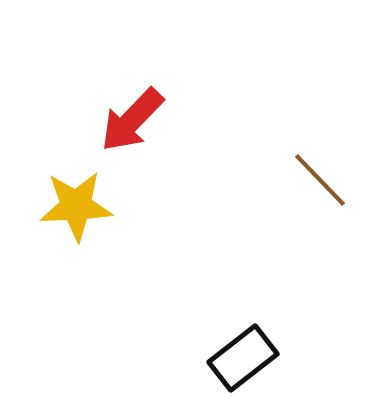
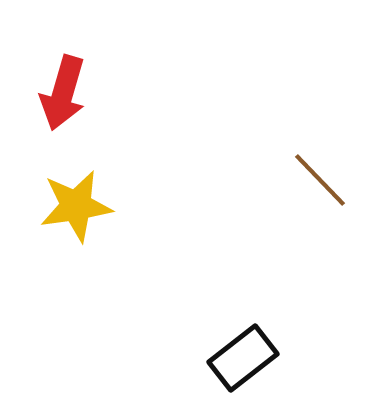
red arrow: moved 69 px left, 27 px up; rotated 28 degrees counterclockwise
yellow star: rotated 6 degrees counterclockwise
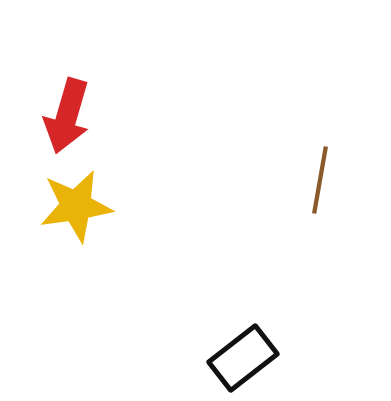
red arrow: moved 4 px right, 23 px down
brown line: rotated 54 degrees clockwise
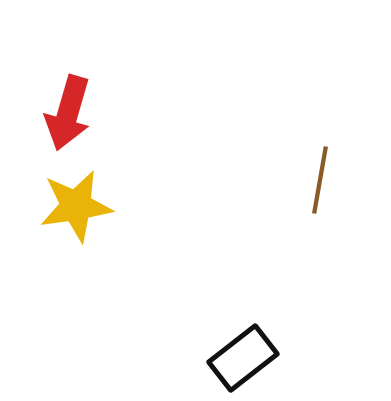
red arrow: moved 1 px right, 3 px up
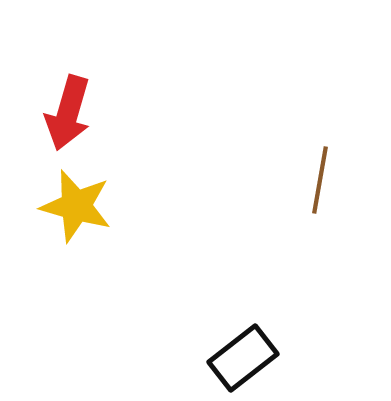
yellow star: rotated 24 degrees clockwise
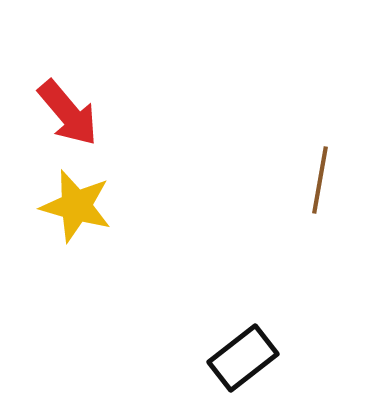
red arrow: rotated 56 degrees counterclockwise
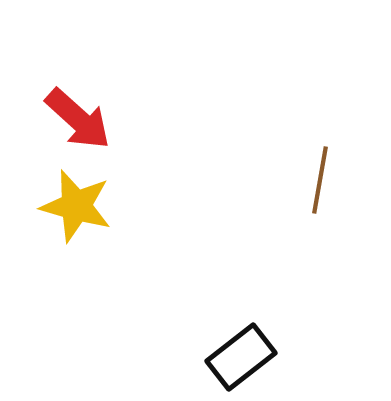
red arrow: moved 10 px right, 6 px down; rotated 8 degrees counterclockwise
black rectangle: moved 2 px left, 1 px up
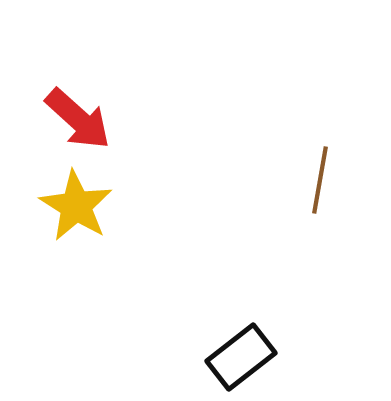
yellow star: rotated 16 degrees clockwise
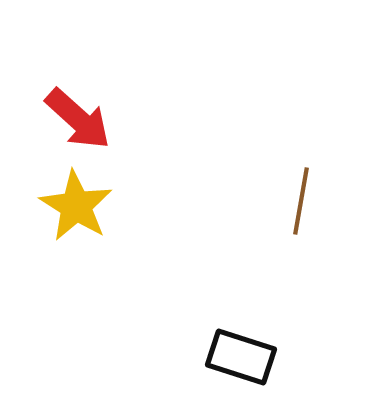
brown line: moved 19 px left, 21 px down
black rectangle: rotated 56 degrees clockwise
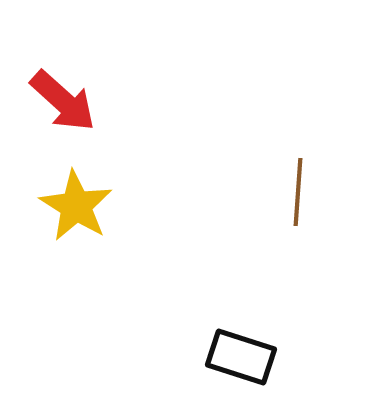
red arrow: moved 15 px left, 18 px up
brown line: moved 3 px left, 9 px up; rotated 6 degrees counterclockwise
